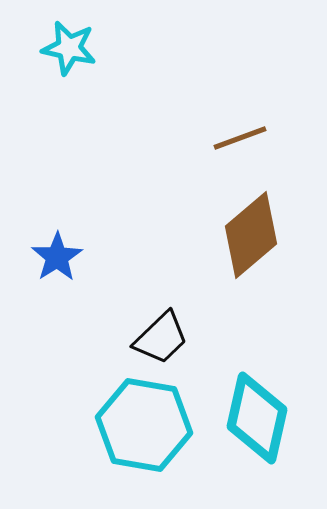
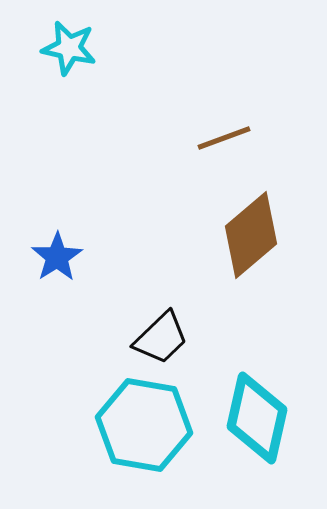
brown line: moved 16 px left
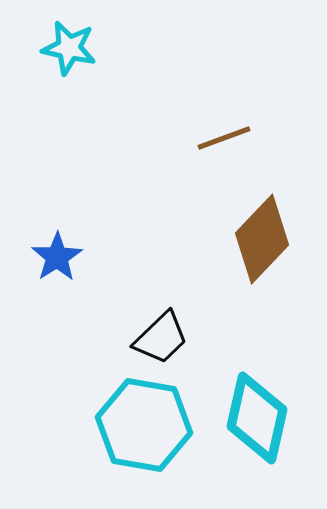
brown diamond: moved 11 px right, 4 px down; rotated 6 degrees counterclockwise
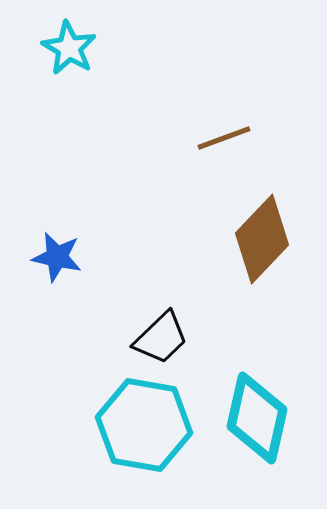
cyan star: rotated 18 degrees clockwise
blue star: rotated 27 degrees counterclockwise
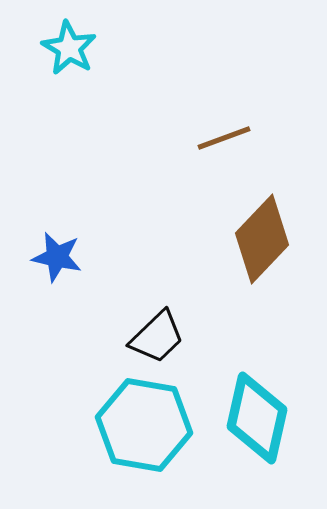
black trapezoid: moved 4 px left, 1 px up
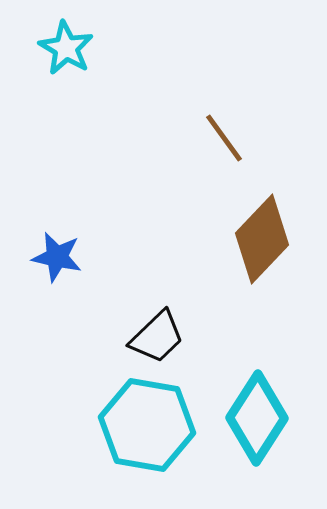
cyan star: moved 3 px left
brown line: rotated 74 degrees clockwise
cyan diamond: rotated 20 degrees clockwise
cyan hexagon: moved 3 px right
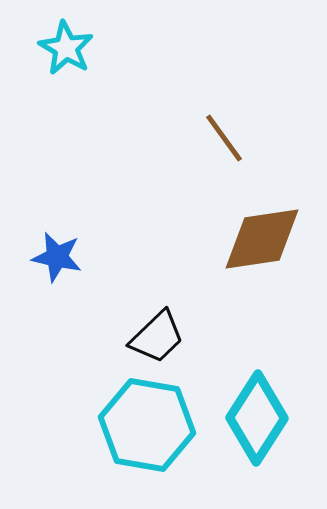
brown diamond: rotated 38 degrees clockwise
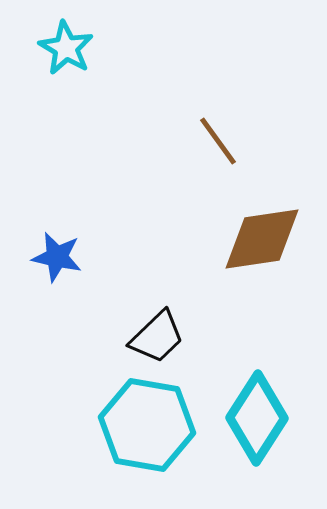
brown line: moved 6 px left, 3 px down
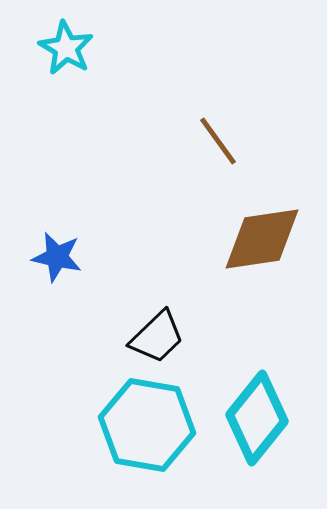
cyan diamond: rotated 6 degrees clockwise
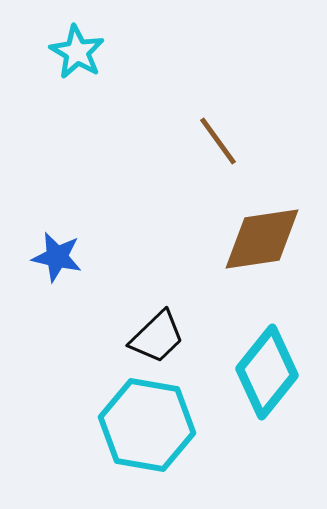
cyan star: moved 11 px right, 4 px down
cyan diamond: moved 10 px right, 46 px up
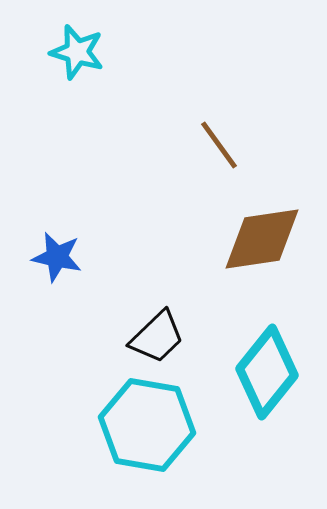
cyan star: rotated 14 degrees counterclockwise
brown line: moved 1 px right, 4 px down
